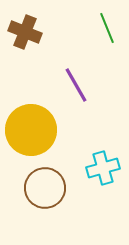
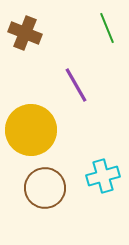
brown cross: moved 1 px down
cyan cross: moved 8 px down
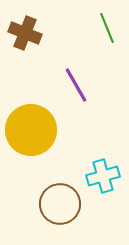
brown circle: moved 15 px right, 16 px down
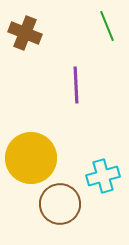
green line: moved 2 px up
purple line: rotated 27 degrees clockwise
yellow circle: moved 28 px down
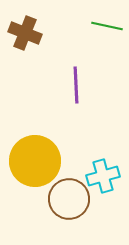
green line: rotated 56 degrees counterclockwise
yellow circle: moved 4 px right, 3 px down
brown circle: moved 9 px right, 5 px up
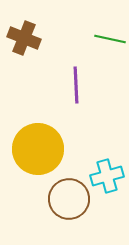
green line: moved 3 px right, 13 px down
brown cross: moved 1 px left, 5 px down
yellow circle: moved 3 px right, 12 px up
cyan cross: moved 4 px right
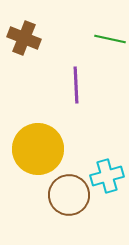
brown circle: moved 4 px up
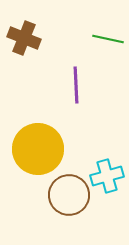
green line: moved 2 px left
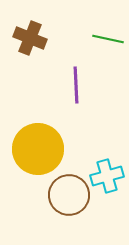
brown cross: moved 6 px right
